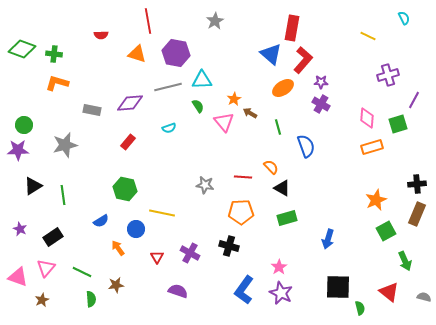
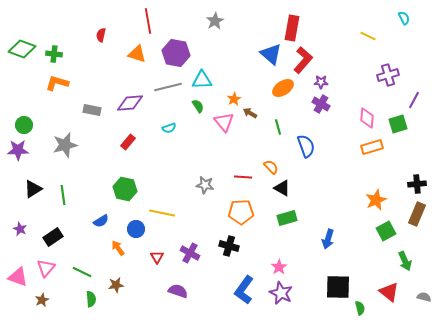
red semicircle at (101, 35): rotated 104 degrees clockwise
black triangle at (33, 186): moved 3 px down
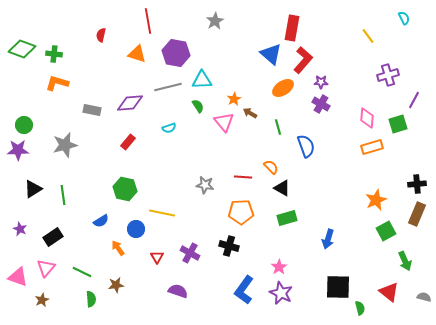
yellow line at (368, 36): rotated 28 degrees clockwise
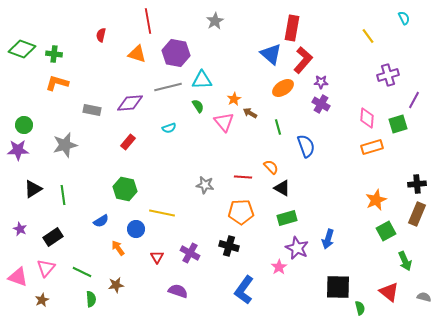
purple star at (281, 293): moved 16 px right, 45 px up
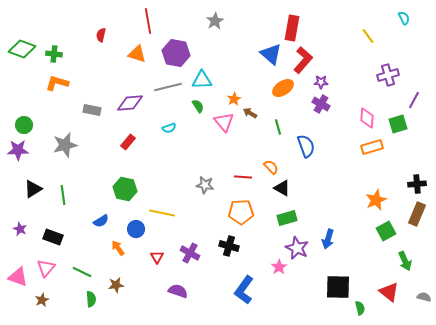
black rectangle at (53, 237): rotated 54 degrees clockwise
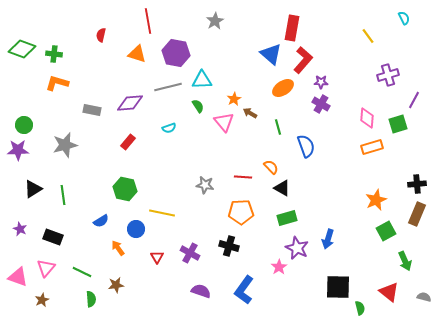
purple semicircle at (178, 291): moved 23 px right
